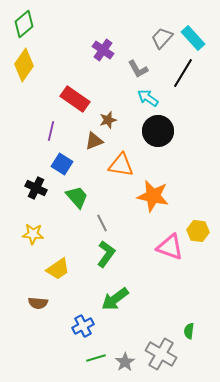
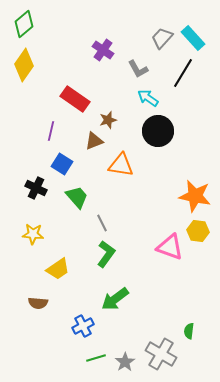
orange star: moved 42 px right
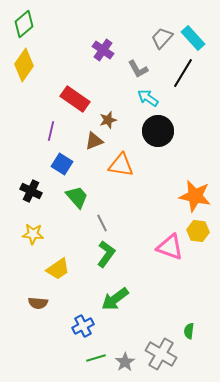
black cross: moved 5 px left, 3 px down
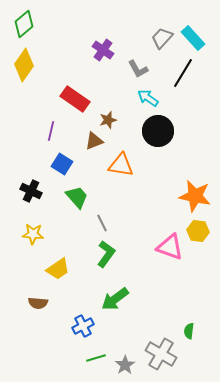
gray star: moved 3 px down
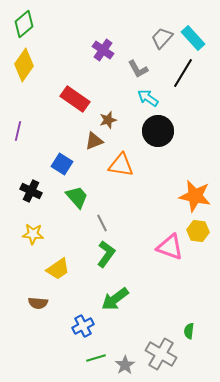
purple line: moved 33 px left
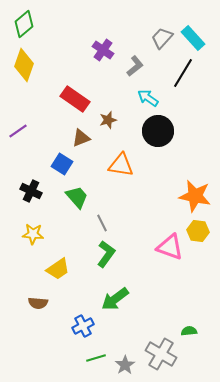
yellow diamond: rotated 16 degrees counterclockwise
gray L-shape: moved 3 px left, 3 px up; rotated 100 degrees counterclockwise
purple line: rotated 42 degrees clockwise
brown triangle: moved 13 px left, 3 px up
green semicircle: rotated 77 degrees clockwise
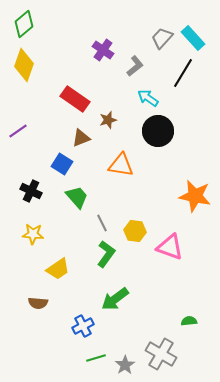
yellow hexagon: moved 63 px left
green semicircle: moved 10 px up
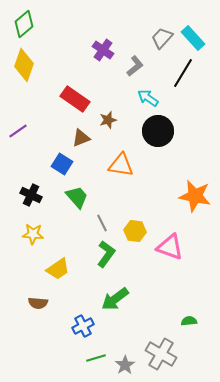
black cross: moved 4 px down
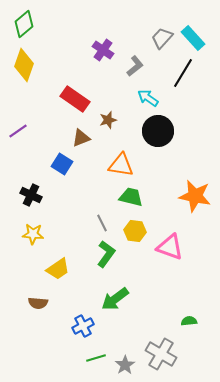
green trapezoid: moved 54 px right; rotated 35 degrees counterclockwise
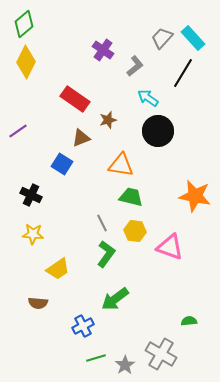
yellow diamond: moved 2 px right, 3 px up; rotated 8 degrees clockwise
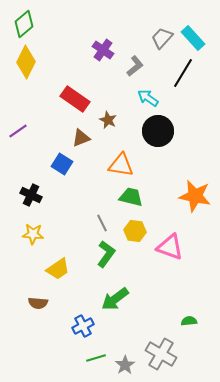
brown star: rotated 30 degrees counterclockwise
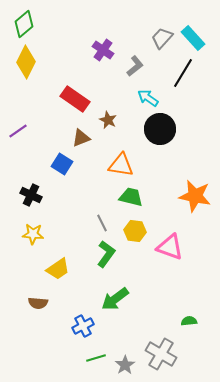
black circle: moved 2 px right, 2 px up
